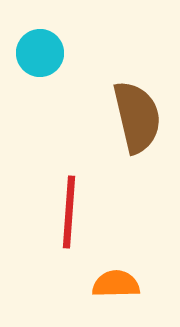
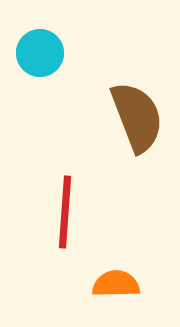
brown semicircle: rotated 8 degrees counterclockwise
red line: moved 4 px left
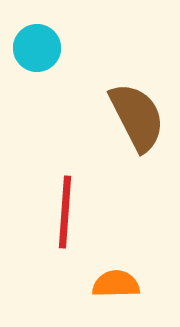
cyan circle: moved 3 px left, 5 px up
brown semicircle: rotated 6 degrees counterclockwise
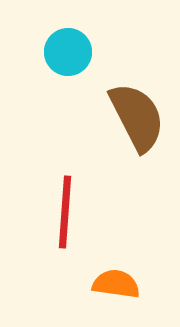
cyan circle: moved 31 px right, 4 px down
orange semicircle: rotated 9 degrees clockwise
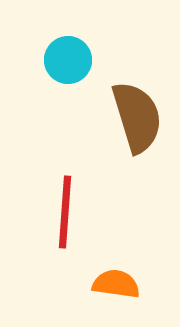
cyan circle: moved 8 px down
brown semicircle: rotated 10 degrees clockwise
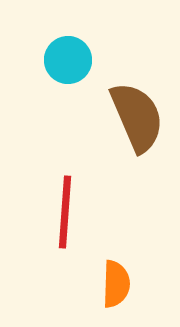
brown semicircle: rotated 6 degrees counterclockwise
orange semicircle: rotated 84 degrees clockwise
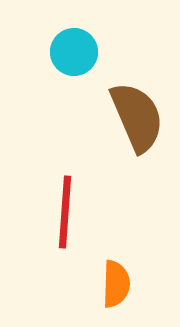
cyan circle: moved 6 px right, 8 px up
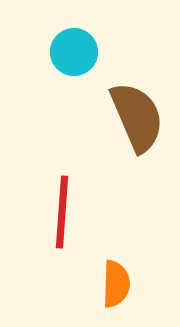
red line: moved 3 px left
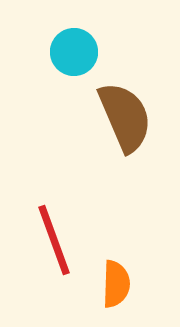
brown semicircle: moved 12 px left
red line: moved 8 px left, 28 px down; rotated 24 degrees counterclockwise
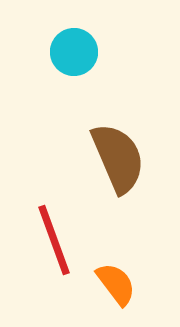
brown semicircle: moved 7 px left, 41 px down
orange semicircle: rotated 39 degrees counterclockwise
